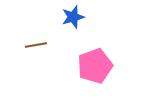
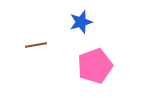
blue star: moved 8 px right, 5 px down
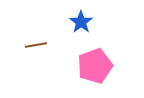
blue star: rotated 20 degrees counterclockwise
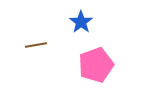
pink pentagon: moved 1 px right, 1 px up
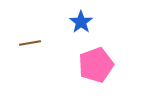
brown line: moved 6 px left, 2 px up
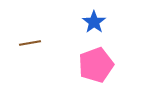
blue star: moved 13 px right
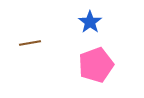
blue star: moved 4 px left
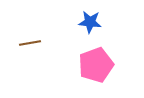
blue star: rotated 30 degrees counterclockwise
